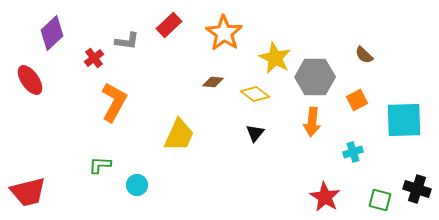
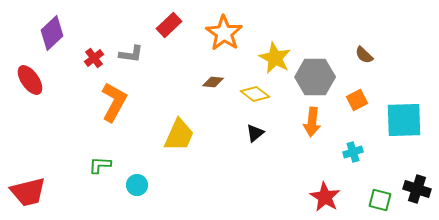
gray L-shape: moved 4 px right, 13 px down
black triangle: rotated 12 degrees clockwise
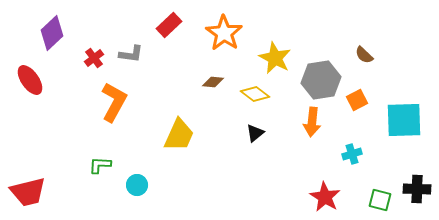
gray hexagon: moved 6 px right, 3 px down; rotated 9 degrees counterclockwise
cyan cross: moved 1 px left, 2 px down
black cross: rotated 16 degrees counterclockwise
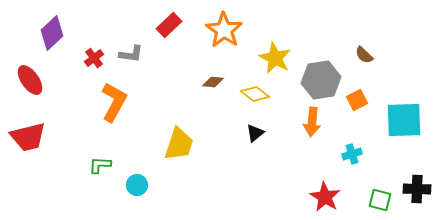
orange star: moved 3 px up
yellow trapezoid: moved 9 px down; rotated 6 degrees counterclockwise
red trapezoid: moved 55 px up
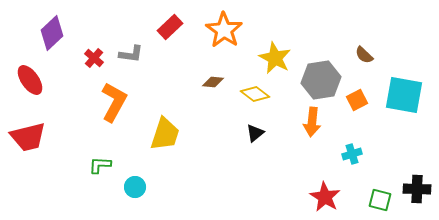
red rectangle: moved 1 px right, 2 px down
red cross: rotated 12 degrees counterclockwise
cyan square: moved 25 px up; rotated 12 degrees clockwise
yellow trapezoid: moved 14 px left, 10 px up
cyan circle: moved 2 px left, 2 px down
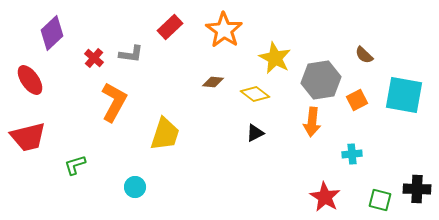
black triangle: rotated 12 degrees clockwise
cyan cross: rotated 12 degrees clockwise
green L-shape: moved 25 px left; rotated 20 degrees counterclockwise
